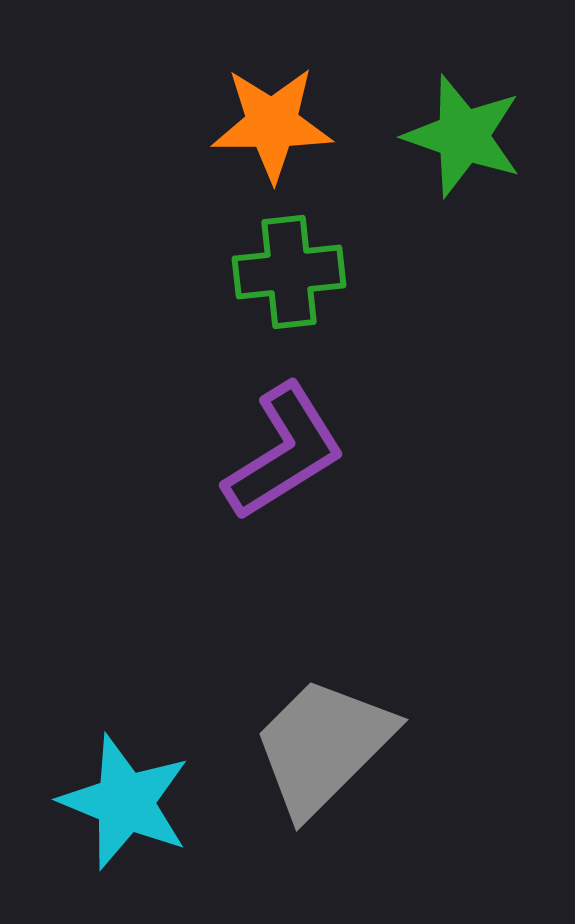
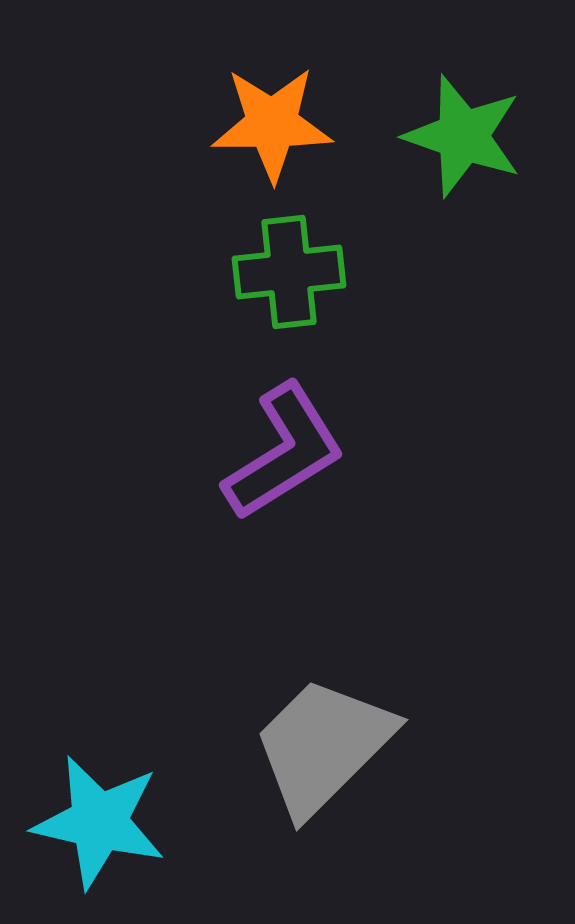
cyan star: moved 26 px left, 20 px down; rotated 9 degrees counterclockwise
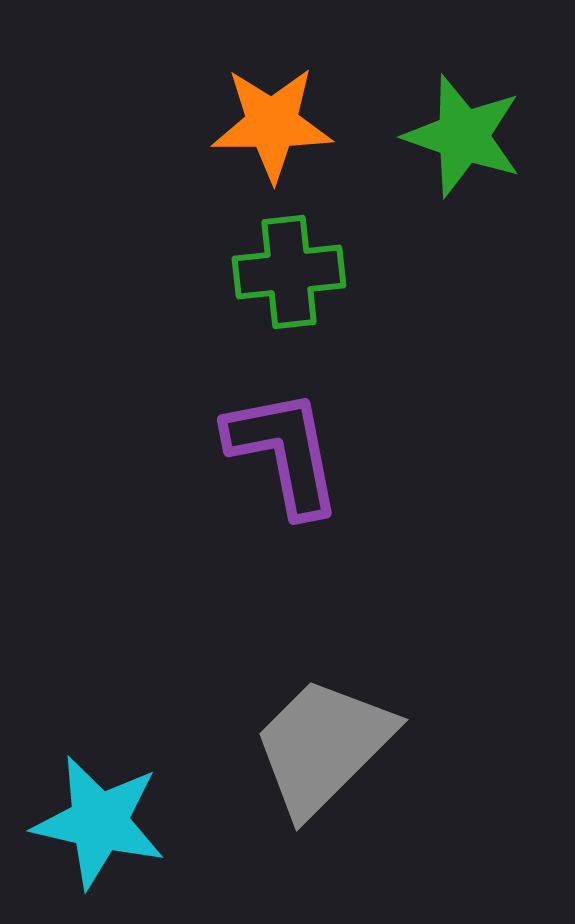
purple L-shape: rotated 69 degrees counterclockwise
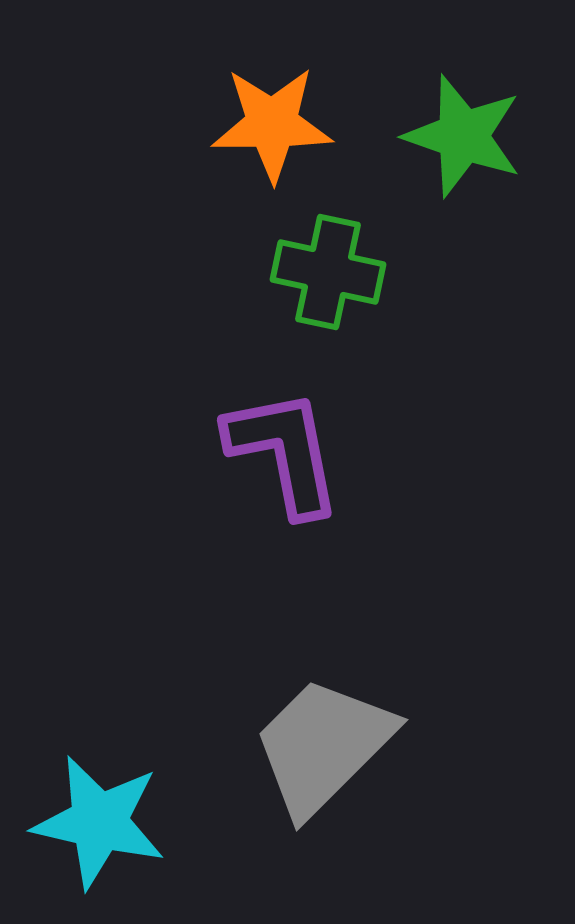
green cross: moved 39 px right; rotated 18 degrees clockwise
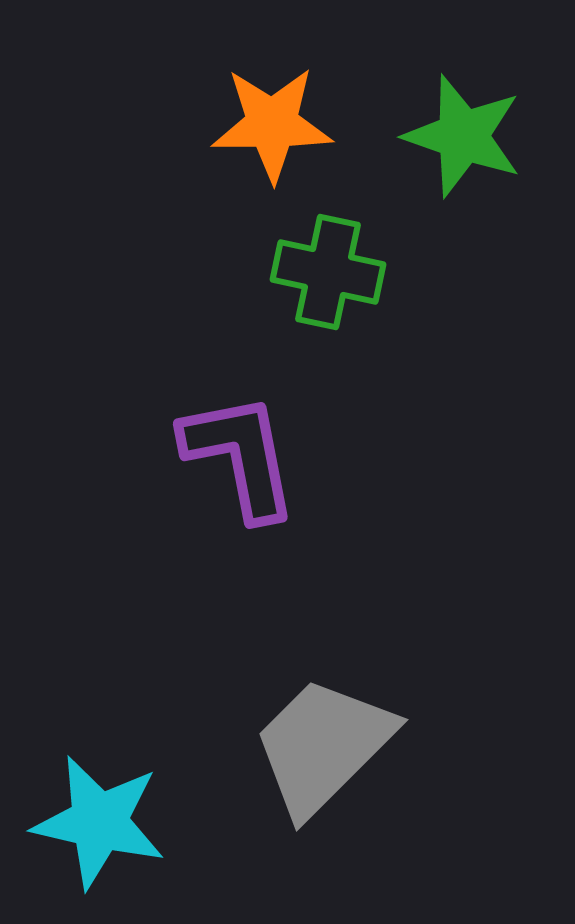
purple L-shape: moved 44 px left, 4 px down
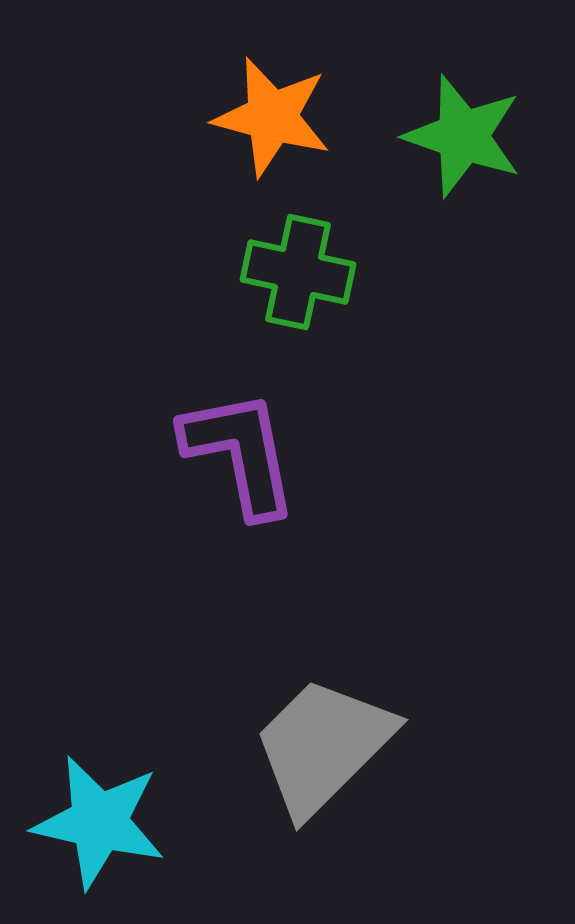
orange star: moved 7 px up; rotated 15 degrees clockwise
green cross: moved 30 px left
purple L-shape: moved 3 px up
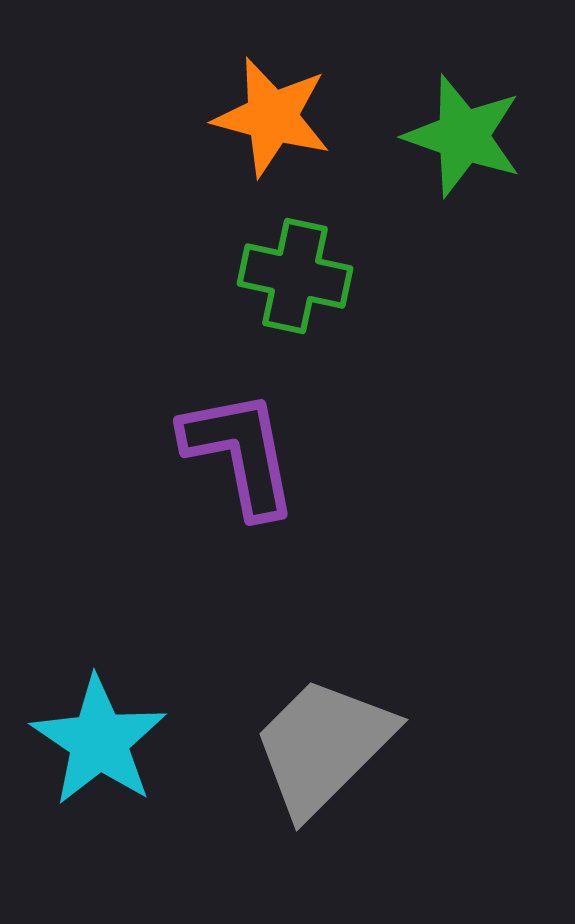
green cross: moved 3 px left, 4 px down
cyan star: moved 81 px up; rotated 21 degrees clockwise
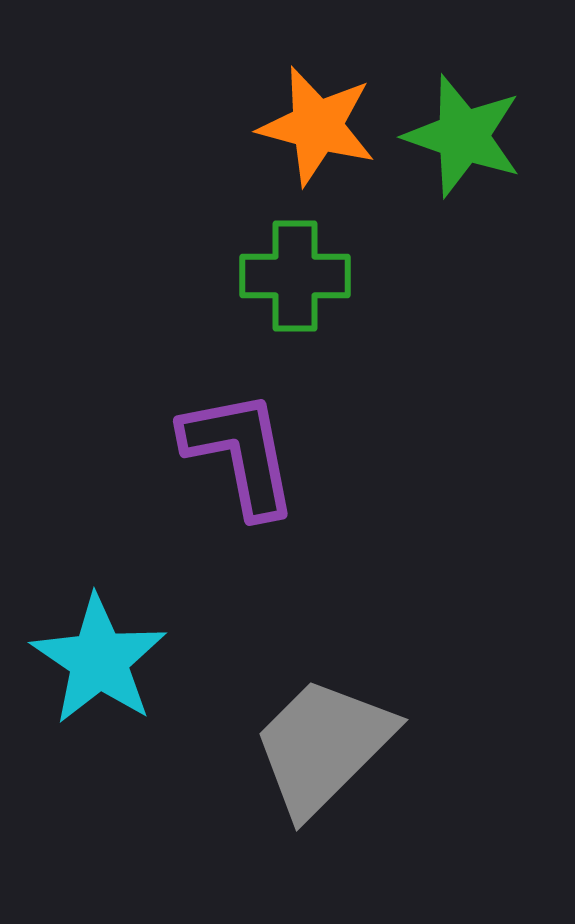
orange star: moved 45 px right, 9 px down
green cross: rotated 12 degrees counterclockwise
cyan star: moved 81 px up
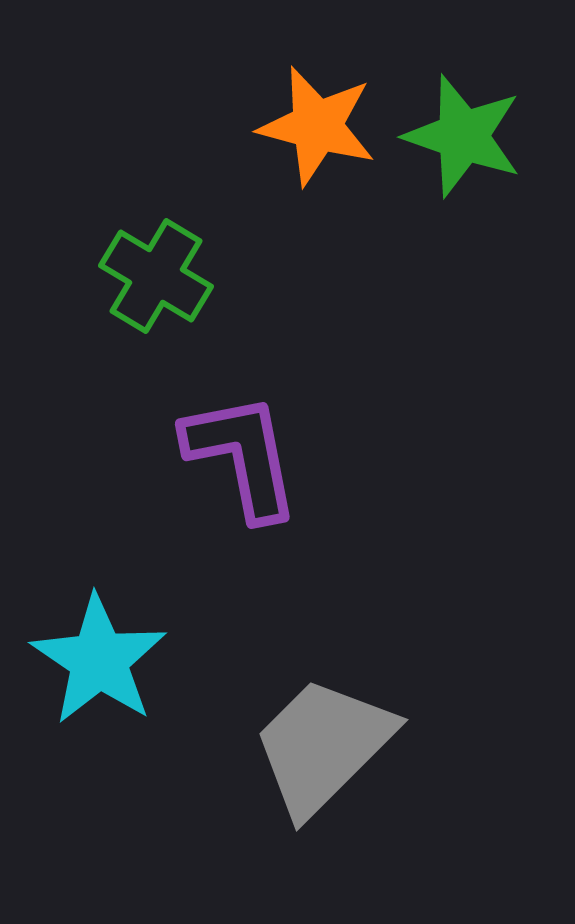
green cross: moved 139 px left; rotated 31 degrees clockwise
purple L-shape: moved 2 px right, 3 px down
